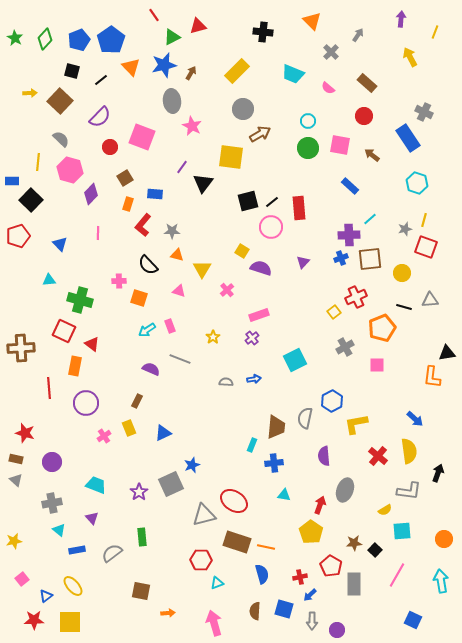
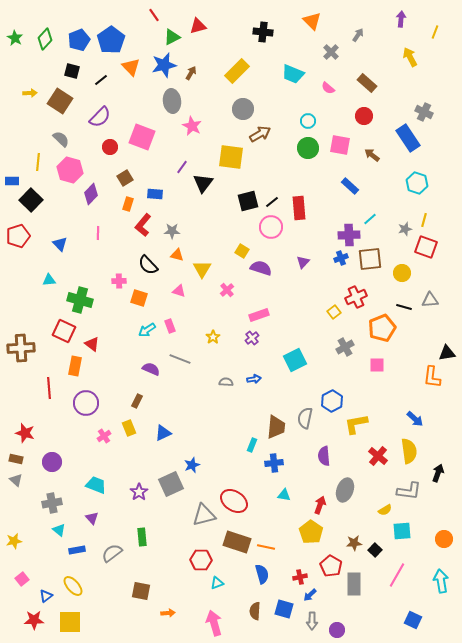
brown square at (60, 101): rotated 10 degrees counterclockwise
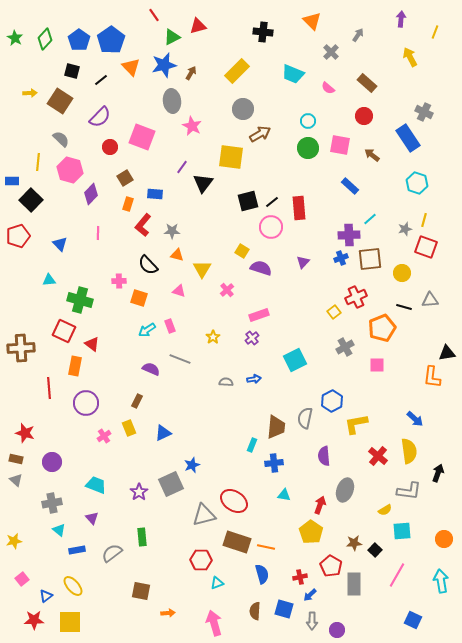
blue pentagon at (79, 40): rotated 15 degrees counterclockwise
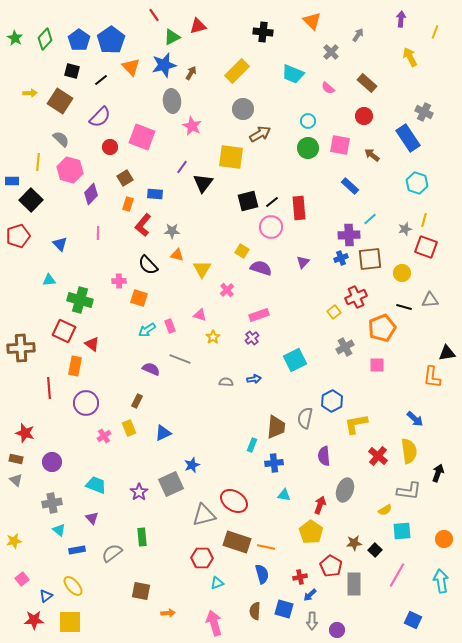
pink triangle at (179, 291): moved 21 px right, 24 px down
red hexagon at (201, 560): moved 1 px right, 2 px up
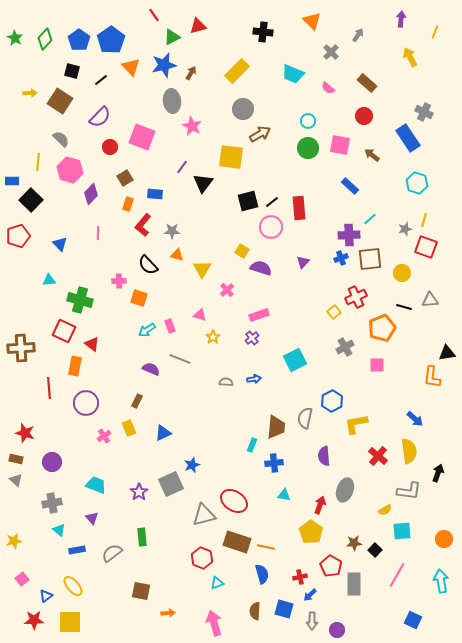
red hexagon at (202, 558): rotated 20 degrees clockwise
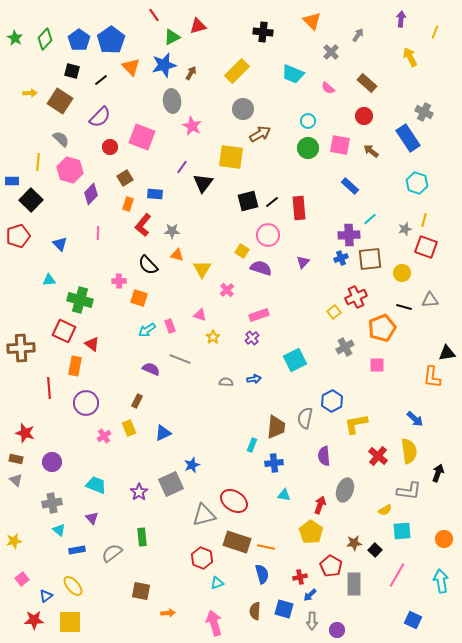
brown arrow at (372, 155): moved 1 px left, 4 px up
pink circle at (271, 227): moved 3 px left, 8 px down
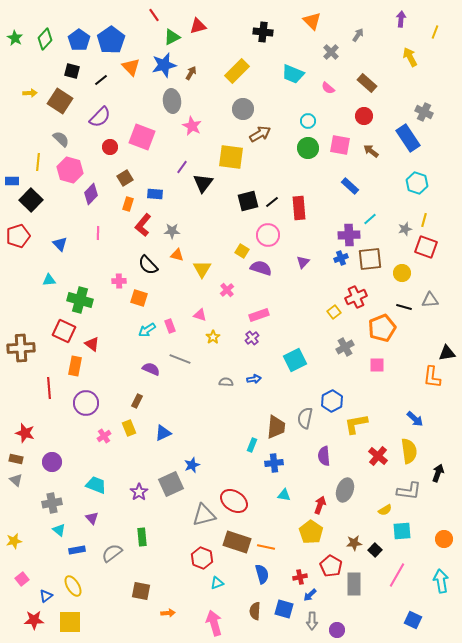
yellow ellipse at (73, 586): rotated 10 degrees clockwise
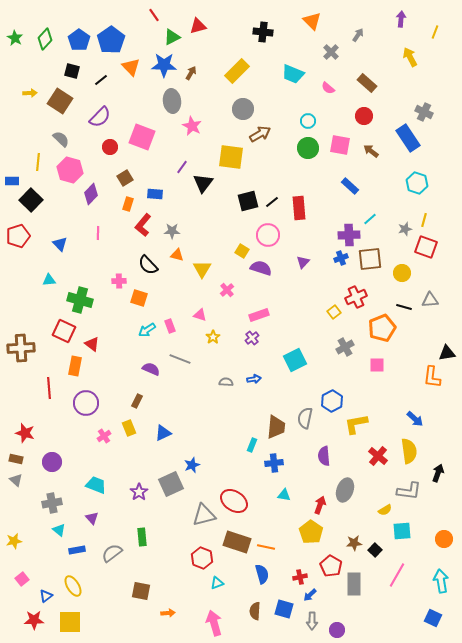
blue star at (164, 65): rotated 15 degrees clockwise
blue square at (413, 620): moved 20 px right, 2 px up
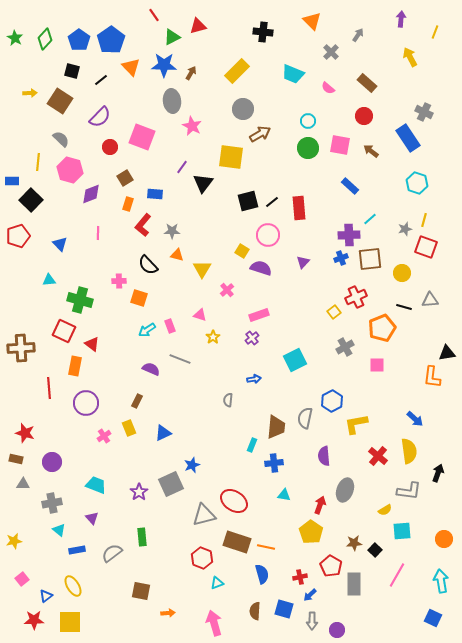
purple diamond at (91, 194): rotated 25 degrees clockwise
gray semicircle at (226, 382): moved 2 px right, 18 px down; rotated 88 degrees counterclockwise
gray triangle at (16, 480): moved 7 px right, 4 px down; rotated 40 degrees counterclockwise
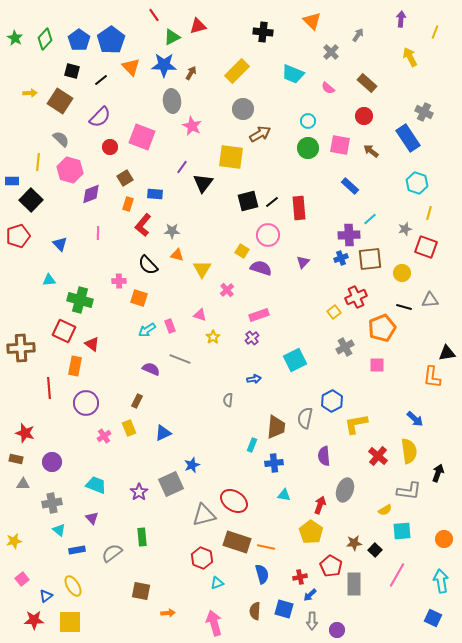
yellow line at (424, 220): moved 5 px right, 7 px up
